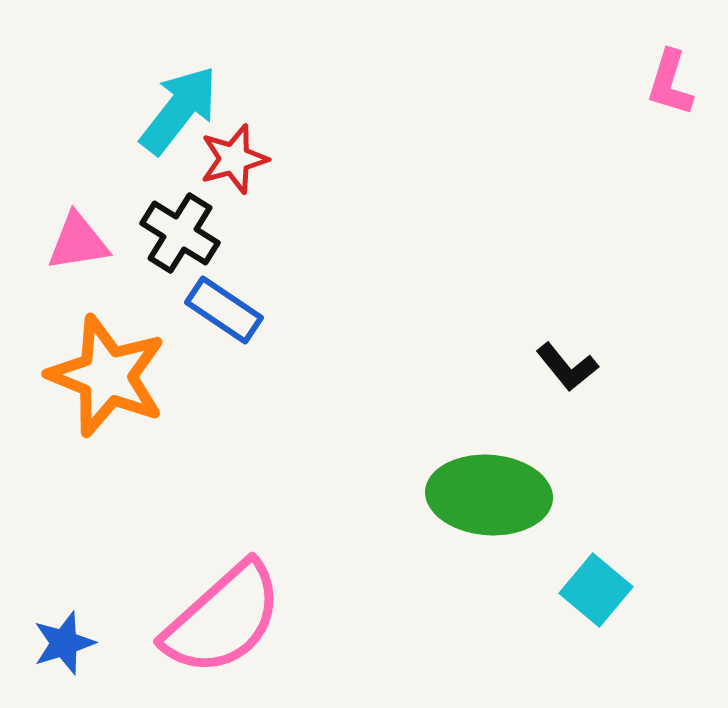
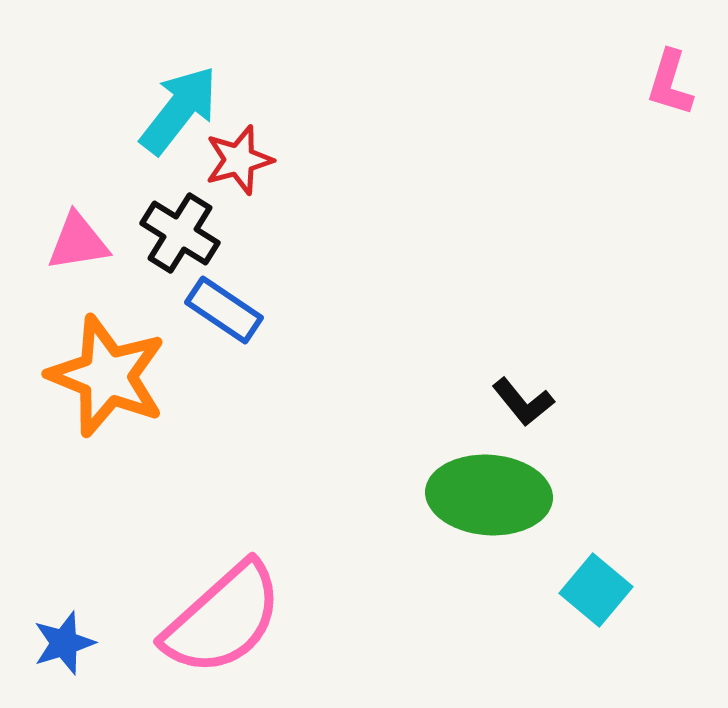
red star: moved 5 px right, 1 px down
black L-shape: moved 44 px left, 35 px down
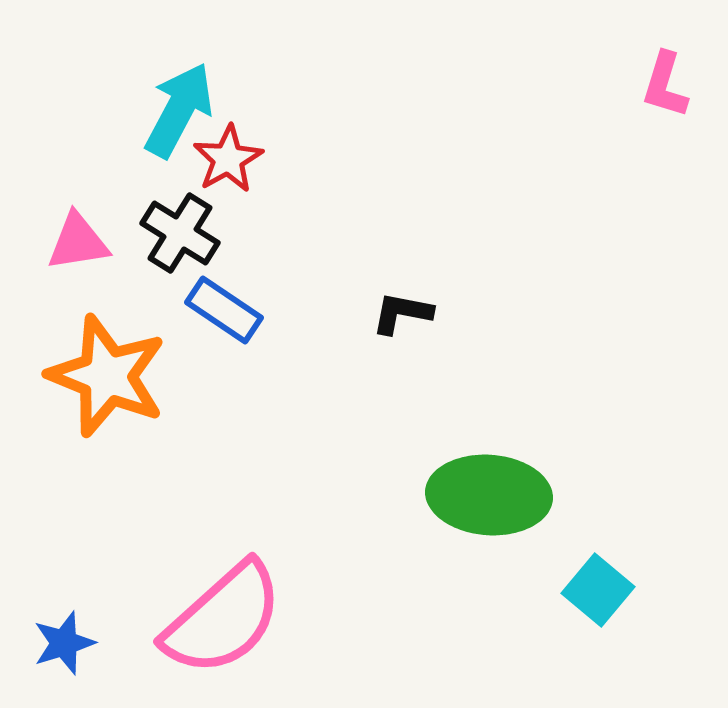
pink L-shape: moved 5 px left, 2 px down
cyan arrow: rotated 10 degrees counterclockwise
red star: moved 11 px left, 1 px up; rotated 14 degrees counterclockwise
black L-shape: moved 121 px left, 89 px up; rotated 140 degrees clockwise
cyan square: moved 2 px right
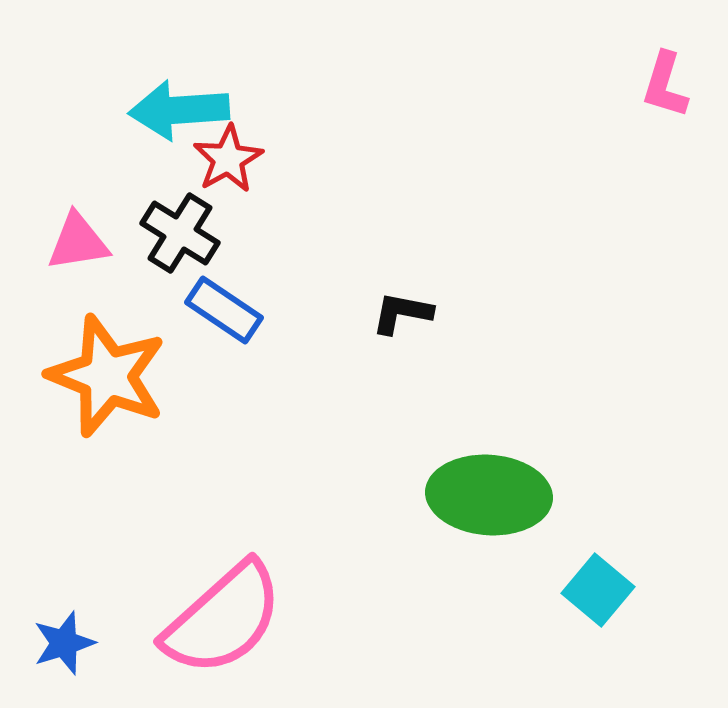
cyan arrow: rotated 122 degrees counterclockwise
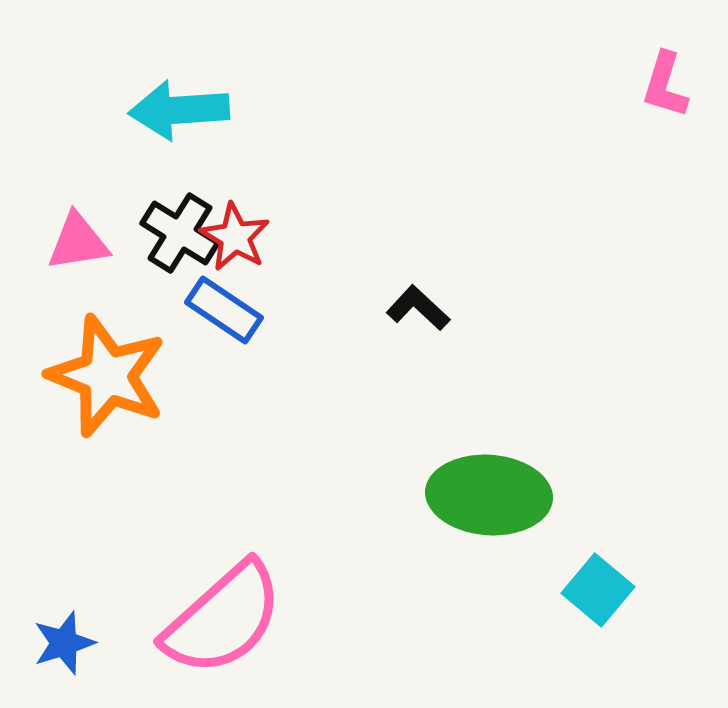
red star: moved 7 px right, 78 px down; rotated 12 degrees counterclockwise
black L-shape: moved 16 px right, 5 px up; rotated 32 degrees clockwise
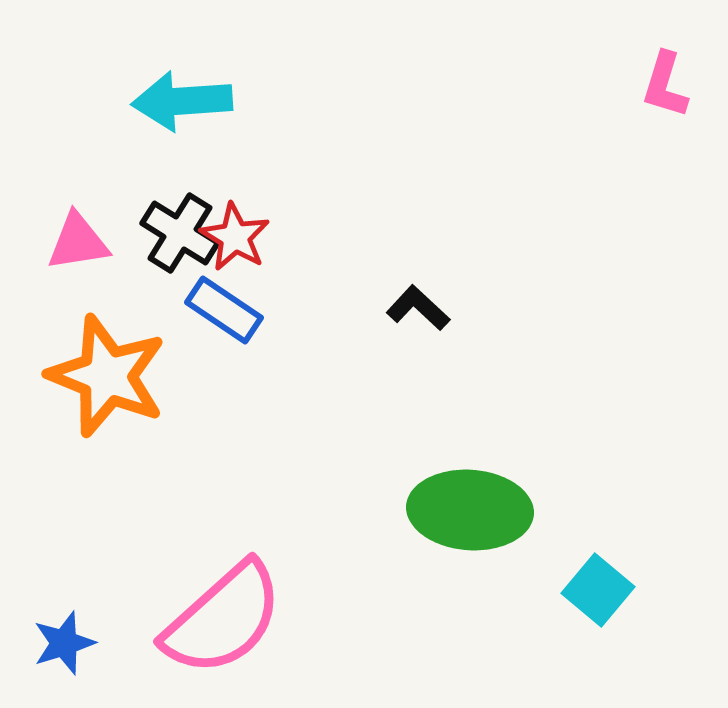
cyan arrow: moved 3 px right, 9 px up
green ellipse: moved 19 px left, 15 px down
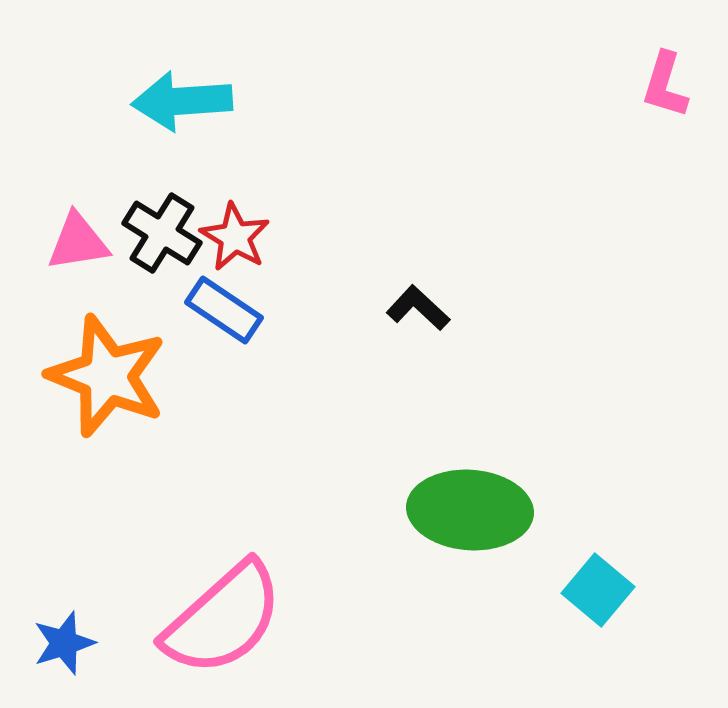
black cross: moved 18 px left
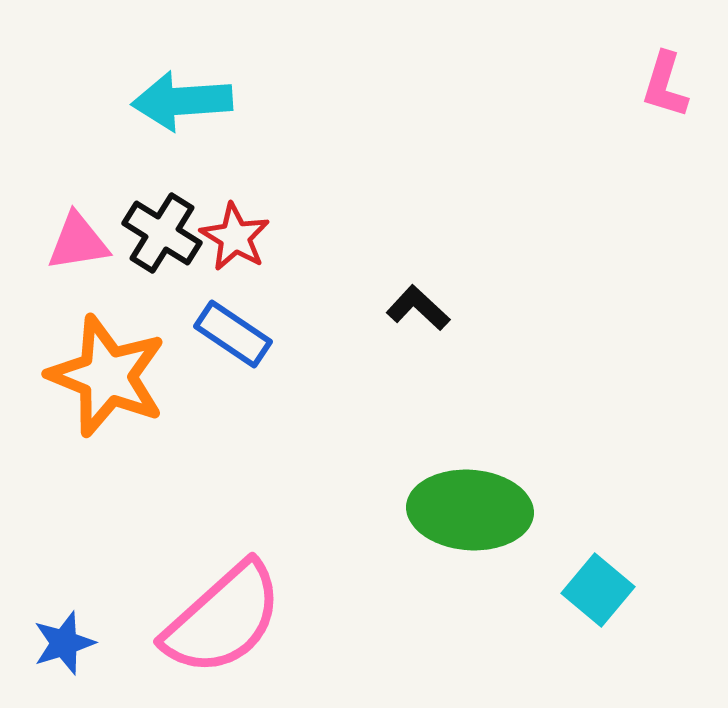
blue rectangle: moved 9 px right, 24 px down
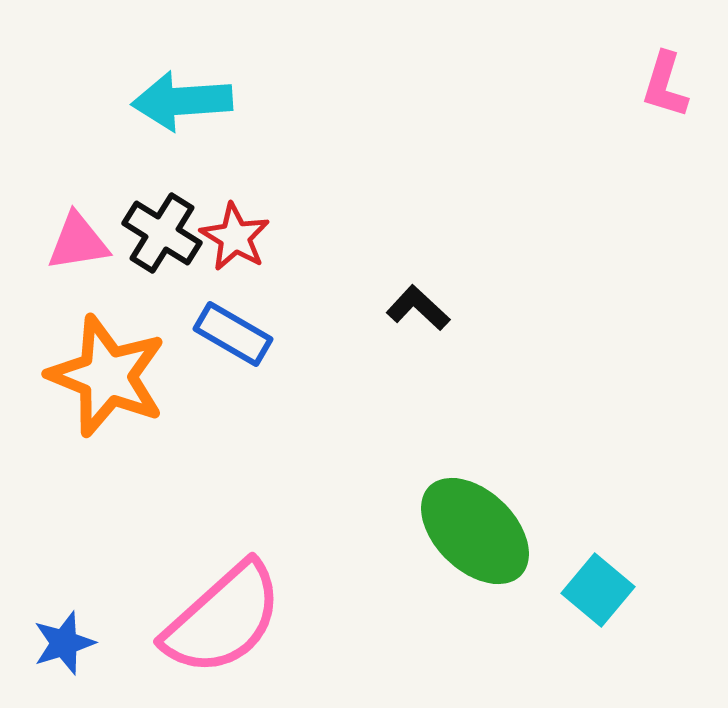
blue rectangle: rotated 4 degrees counterclockwise
green ellipse: moved 5 px right, 21 px down; rotated 40 degrees clockwise
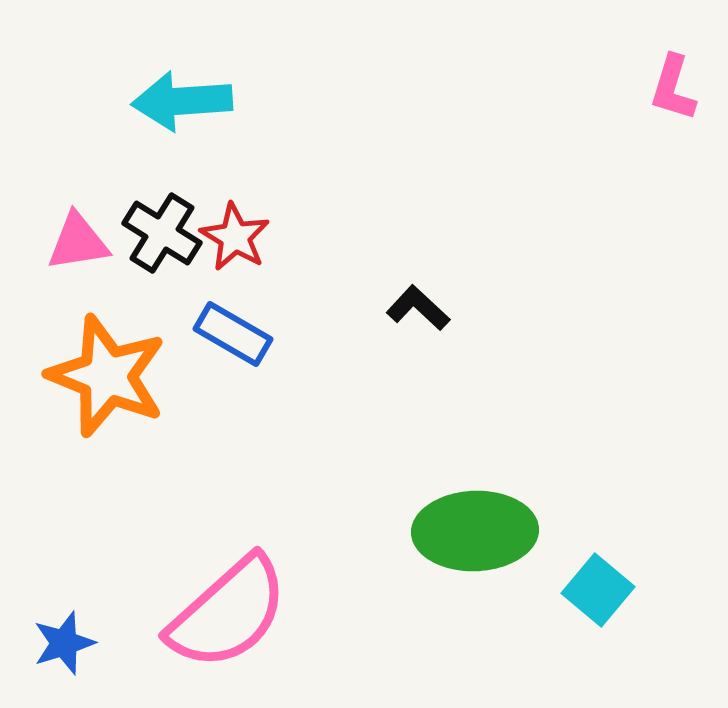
pink L-shape: moved 8 px right, 3 px down
green ellipse: rotated 46 degrees counterclockwise
pink semicircle: moved 5 px right, 6 px up
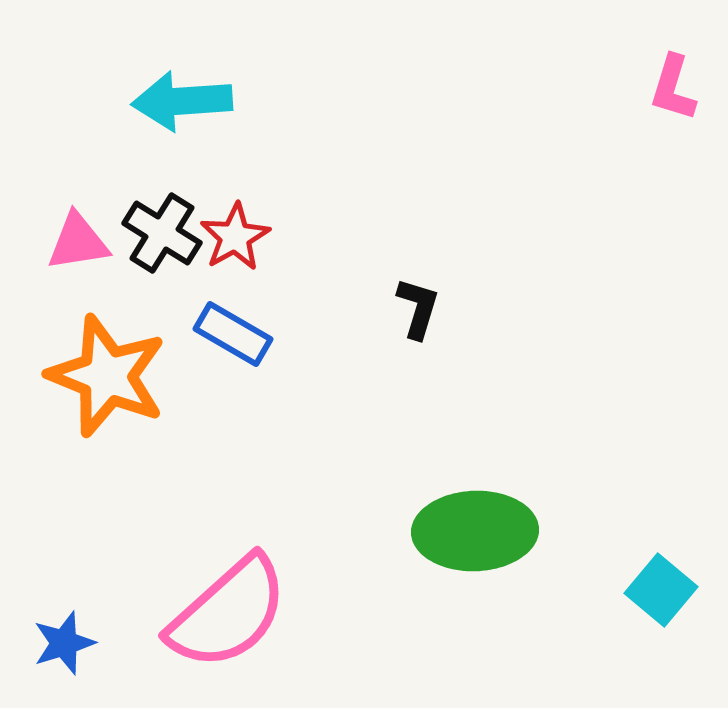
red star: rotated 12 degrees clockwise
black L-shape: rotated 64 degrees clockwise
cyan square: moved 63 px right
